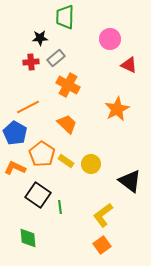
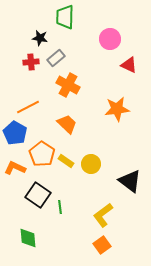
black star: rotated 14 degrees clockwise
orange star: rotated 20 degrees clockwise
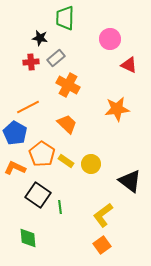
green trapezoid: moved 1 px down
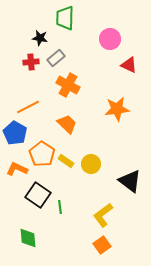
orange L-shape: moved 2 px right, 1 px down
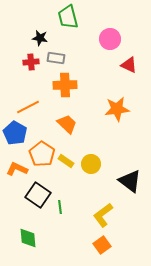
green trapezoid: moved 3 px right, 1 px up; rotated 15 degrees counterclockwise
gray rectangle: rotated 48 degrees clockwise
orange cross: moved 3 px left; rotated 30 degrees counterclockwise
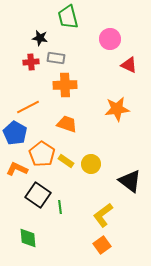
orange trapezoid: rotated 25 degrees counterclockwise
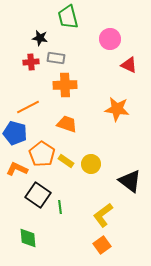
orange star: rotated 15 degrees clockwise
blue pentagon: rotated 15 degrees counterclockwise
